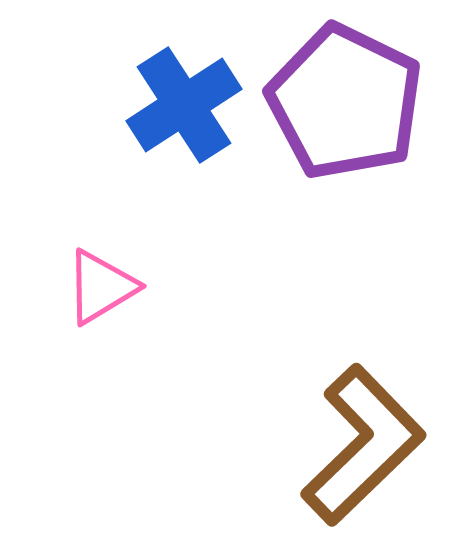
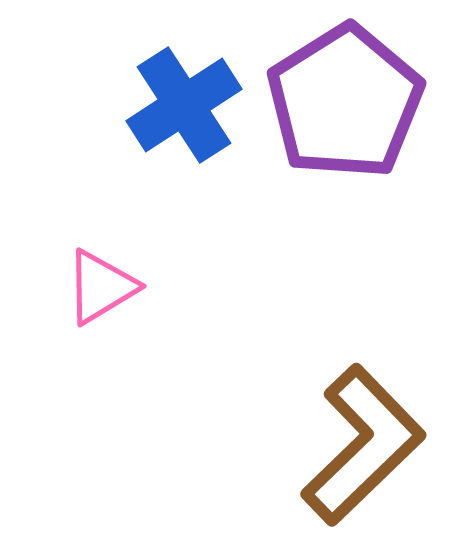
purple pentagon: rotated 14 degrees clockwise
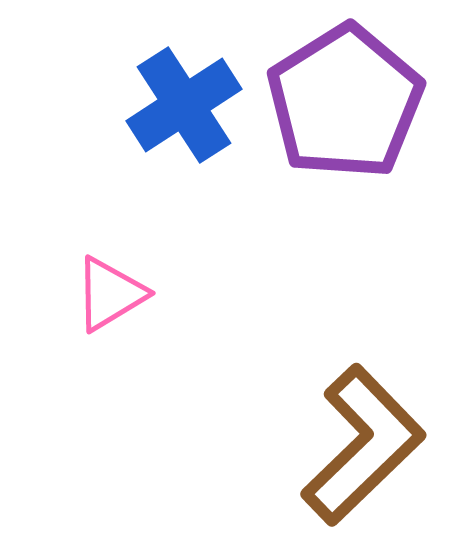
pink triangle: moved 9 px right, 7 px down
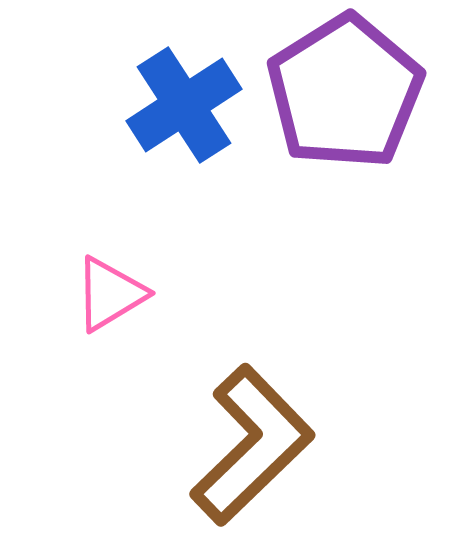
purple pentagon: moved 10 px up
brown L-shape: moved 111 px left
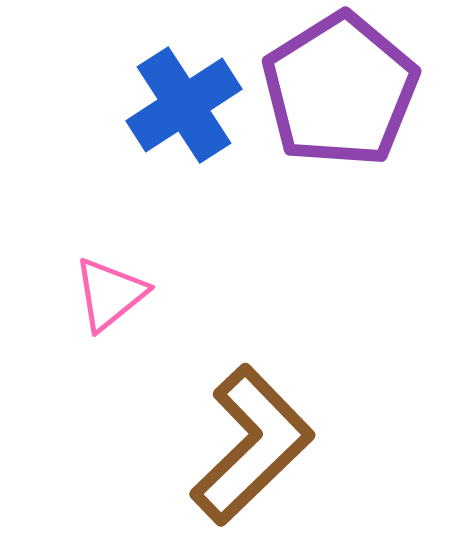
purple pentagon: moved 5 px left, 2 px up
pink triangle: rotated 8 degrees counterclockwise
